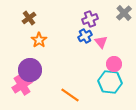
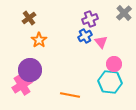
orange line: rotated 24 degrees counterclockwise
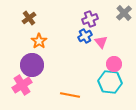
orange star: moved 1 px down
purple circle: moved 2 px right, 5 px up
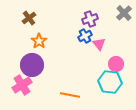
pink triangle: moved 2 px left, 2 px down
pink circle: moved 2 px right
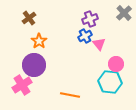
purple circle: moved 2 px right
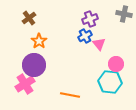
gray cross: moved 1 px down; rotated 35 degrees counterclockwise
pink cross: moved 3 px right, 1 px up
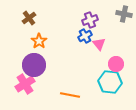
purple cross: moved 1 px down
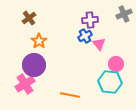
gray cross: rotated 35 degrees counterclockwise
purple cross: rotated 14 degrees clockwise
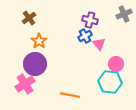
purple cross: rotated 21 degrees clockwise
purple circle: moved 1 px right, 1 px up
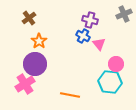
blue cross: moved 2 px left; rotated 32 degrees counterclockwise
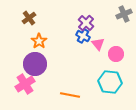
purple cross: moved 4 px left, 3 px down; rotated 28 degrees clockwise
pink triangle: moved 1 px left
pink circle: moved 10 px up
